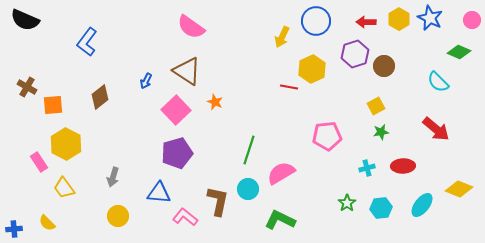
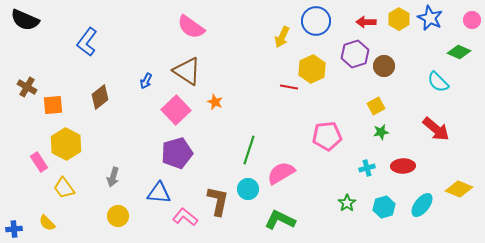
cyan hexagon at (381, 208): moved 3 px right, 1 px up; rotated 10 degrees counterclockwise
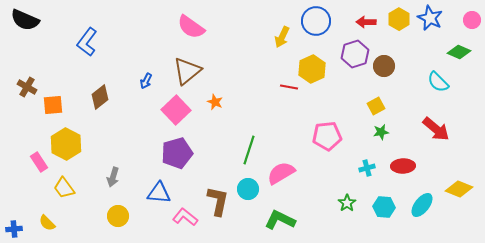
brown triangle at (187, 71): rotated 48 degrees clockwise
cyan hexagon at (384, 207): rotated 20 degrees clockwise
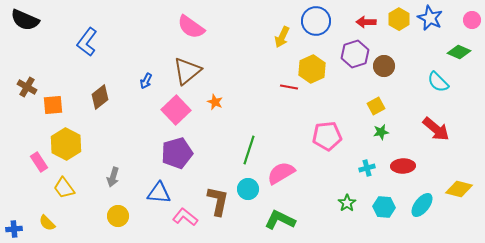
yellow diamond at (459, 189): rotated 8 degrees counterclockwise
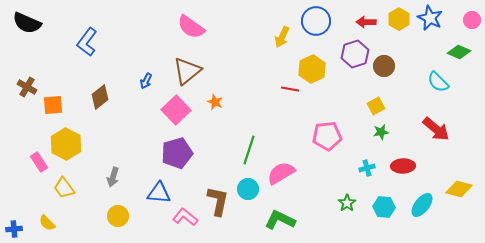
black semicircle at (25, 20): moved 2 px right, 3 px down
red line at (289, 87): moved 1 px right, 2 px down
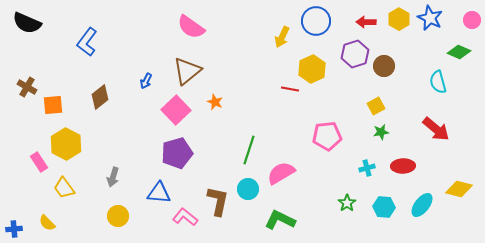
cyan semicircle at (438, 82): rotated 30 degrees clockwise
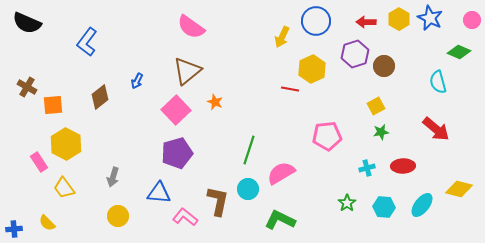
blue arrow at (146, 81): moved 9 px left
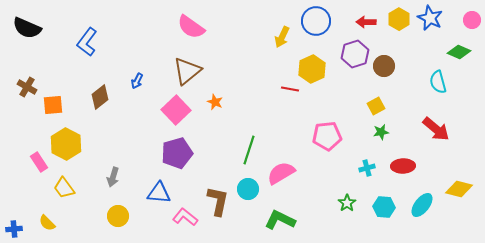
black semicircle at (27, 23): moved 5 px down
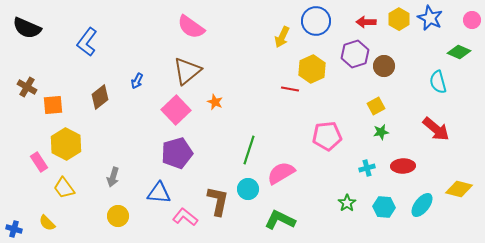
blue cross at (14, 229): rotated 21 degrees clockwise
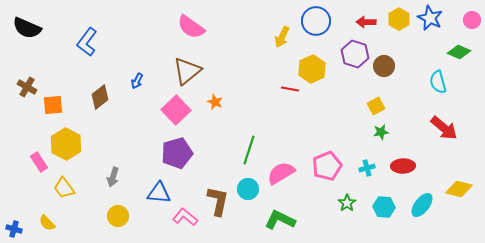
purple hexagon at (355, 54): rotated 24 degrees counterclockwise
red arrow at (436, 129): moved 8 px right, 1 px up
pink pentagon at (327, 136): moved 30 px down; rotated 16 degrees counterclockwise
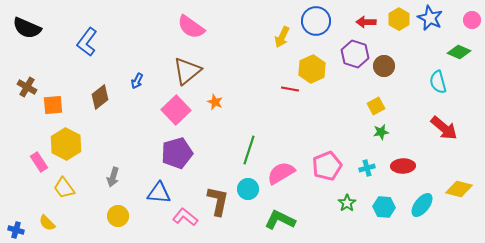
blue cross at (14, 229): moved 2 px right, 1 px down
